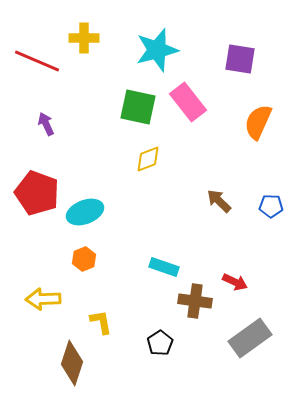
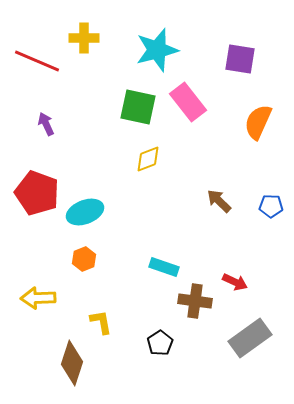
yellow arrow: moved 5 px left, 1 px up
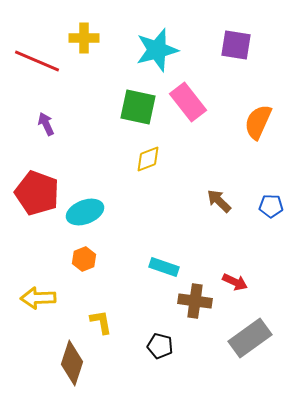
purple square: moved 4 px left, 14 px up
black pentagon: moved 3 px down; rotated 25 degrees counterclockwise
